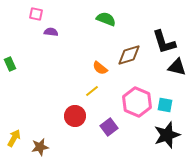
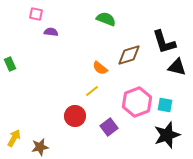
pink hexagon: rotated 16 degrees clockwise
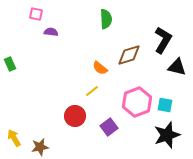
green semicircle: rotated 66 degrees clockwise
black L-shape: moved 1 px left, 2 px up; rotated 132 degrees counterclockwise
yellow arrow: rotated 60 degrees counterclockwise
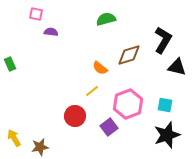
green semicircle: rotated 102 degrees counterclockwise
pink hexagon: moved 9 px left, 2 px down
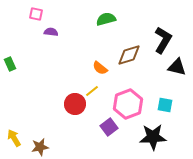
red circle: moved 12 px up
black star: moved 14 px left, 2 px down; rotated 16 degrees clockwise
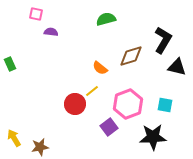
brown diamond: moved 2 px right, 1 px down
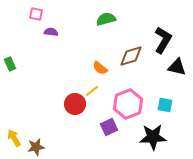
purple square: rotated 12 degrees clockwise
brown star: moved 4 px left
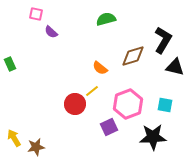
purple semicircle: rotated 144 degrees counterclockwise
brown diamond: moved 2 px right
black triangle: moved 2 px left
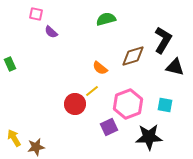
black star: moved 4 px left
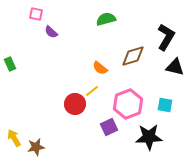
black L-shape: moved 3 px right, 3 px up
